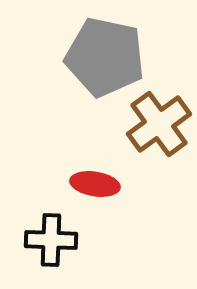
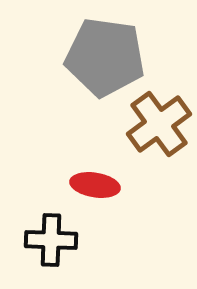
gray pentagon: rotated 4 degrees counterclockwise
red ellipse: moved 1 px down
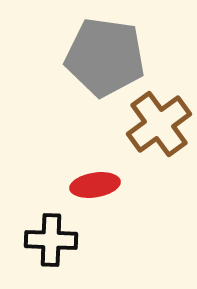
red ellipse: rotated 18 degrees counterclockwise
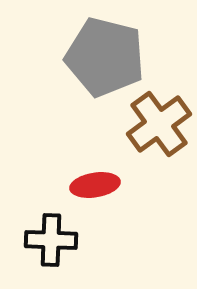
gray pentagon: rotated 6 degrees clockwise
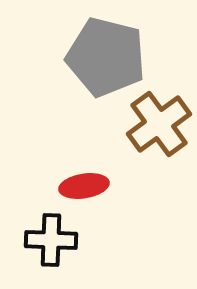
gray pentagon: moved 1 px right
red ellipse: moved 11 px left, 1 px down
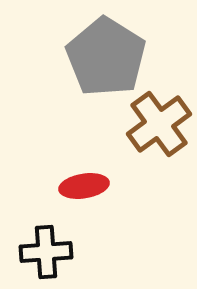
gray pentagon: rotated 18 degrees clockwise
black cross: moved 5 px left, 12 px down; rotated 6 degrees counterclockwise
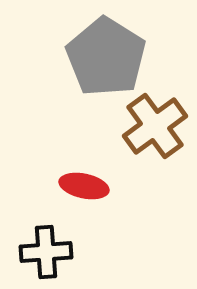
brown cross: moved 4 px left, 2 px down
red ellipse: rotated 21 degrees clockwise
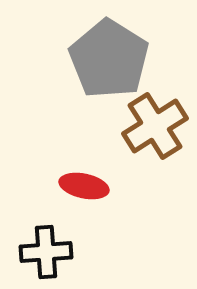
gray pentagon: moved 3 px right, 2 px down
brown cross: rotated 4 degrees clockwise
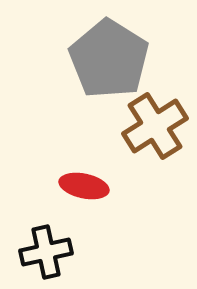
black cross: rotated 9 degrees counterclockwise
